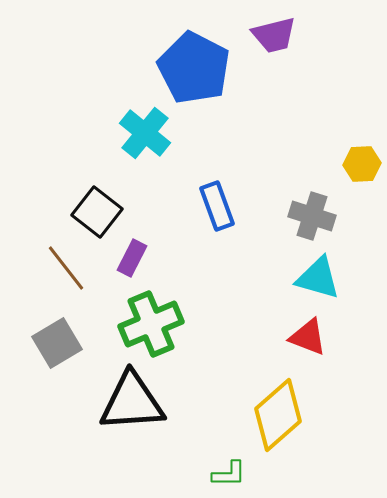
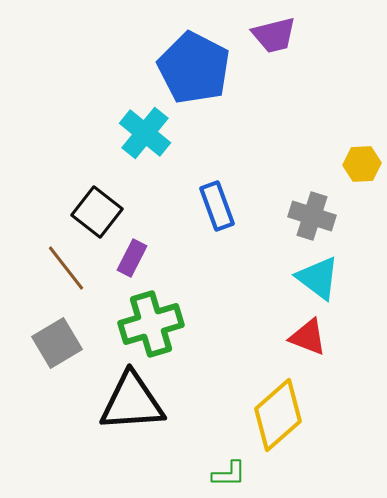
cyan triangle: rotated 21 degrees clockwise
green cross: rotated 6 degrees clockwise
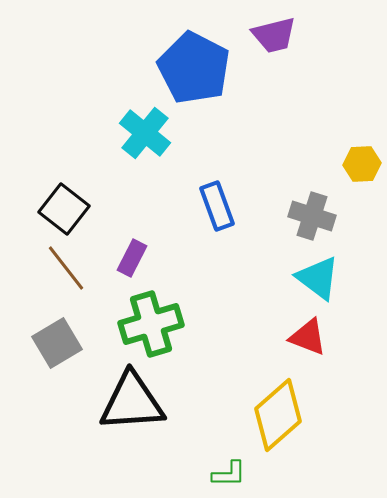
black square: moved 33 px left, 3 px up
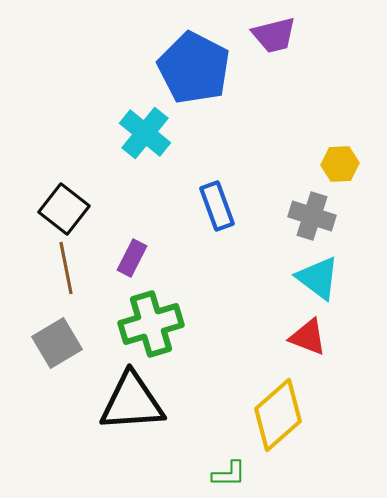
yellow hexagon: moved 22 px left
brown line: rotated 27 degrees clockwise
